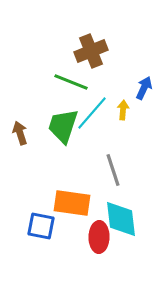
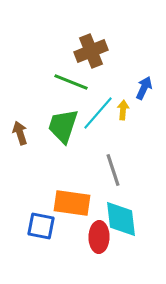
cyan line: moved 6 px right
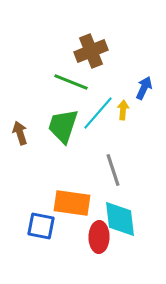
cyan diamond: moved 1 px left
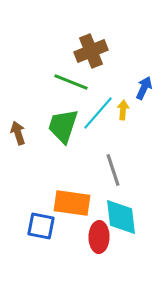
brown arrow: moved 2 px left
cyan diamond: moved 1 px right, 2 px up
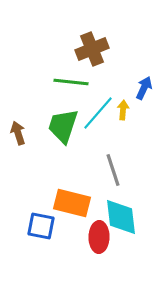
brown cross: moved 1 px right, 2 px up
green line: rotated 16 degrees counterclockwise
orange rectangle: rotated 6 degrees clockwise
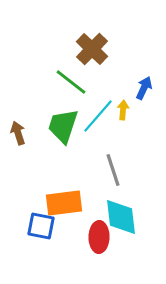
brown cross: rotated 24 degrees counterclockwise
green line: rotated 32 degrees clockwise
cyan line: moved 3 px down
orange rectangle: moved 8 px left; rotated 21 degrees counterclockwise
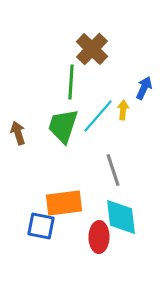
green line: rotated 56 degrees clockwise
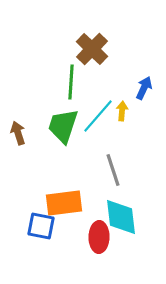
yellow arrow: moved 1 px left, 1 px down
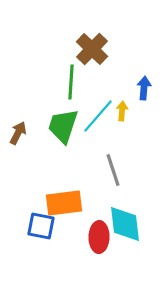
blue arrow: rotated 20 degrees counterclockwise
brown arrow: rotated 45 degrees clockwise
cyan diamond: moved 4 px right, 7 px down
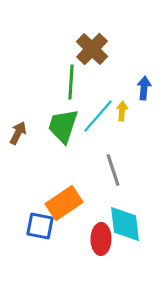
orange rectangle: rotated 27 degrees counterclockwise
blue square: moved 1 px left
red ellipse: moved 2 px right, 2 px down
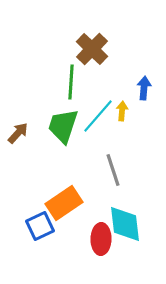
brown arrow: rotated 15 degrees clockwise
blue square: rotated 36 degrees counterclockwise
